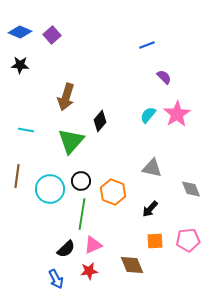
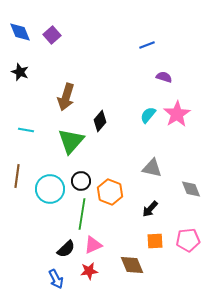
blue diamond: rotated 45 degrees clockwise
black star: moved 7 px down; rotated 18 degrees clockwise
purple semicircle: rotated 28 degrees counterclockwise
orange hexagon: moved 3 px left
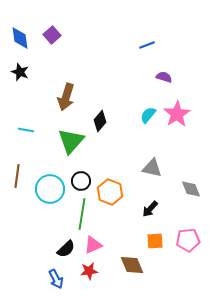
blue diamond: moved 6 px down; rotated 15 degrees clockwise
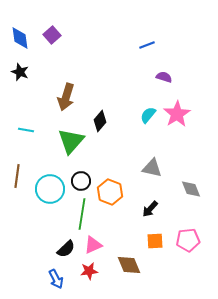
brown diamond: moved 3 px left
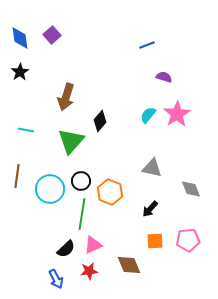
black star: rotated 18 degrees clockwise
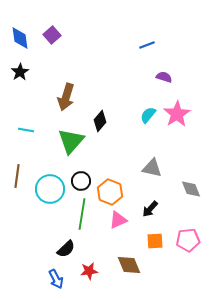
pink triangle: moved 25 px right, 25 px up
